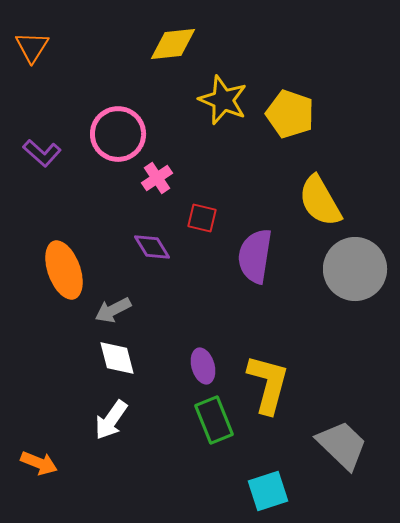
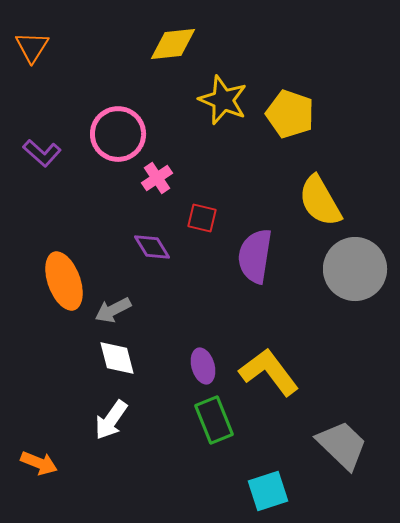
orange ellipse: moved 11 px down
yellow L-shape: moved 1 px right, 12 px up; rotated 52 degrees counterclockwise
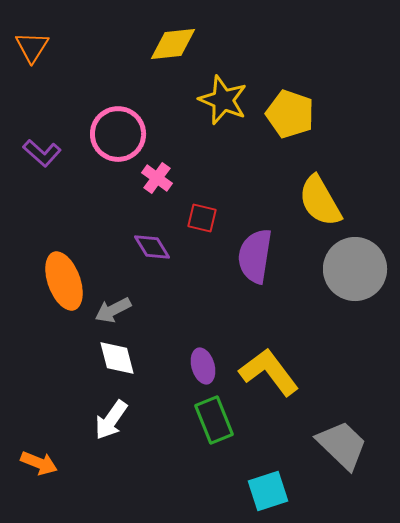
pink cross: rotated 20 degrees counterclockwise
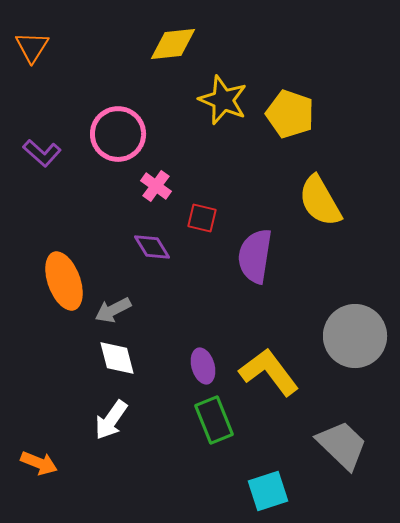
pink cross: moved 1 px left, 8 px down
gray circle: moved 67 px down
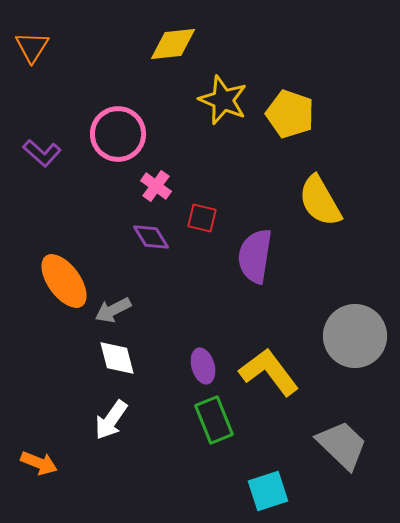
purple diamond: moved 1 px left, 10 px up
orange ellipse: rotated 16 degrees counterclockwise
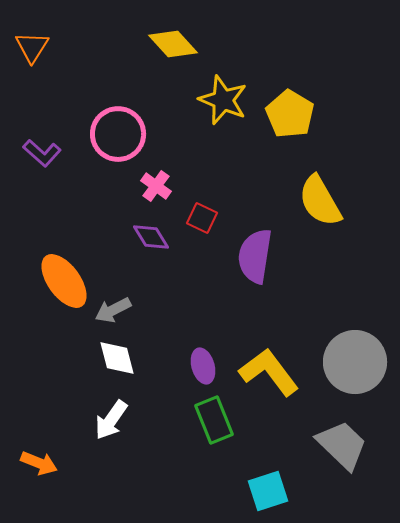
yellow diamond: rotated 54 degrees clockwise
yellow pentagon: rotated 12 degrees clockwise
red square: rotated 12 degrees clockwise
gray circle: moved 26 px down
